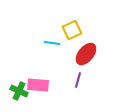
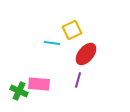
pink rectangle: moved 1 px right, 1 px up
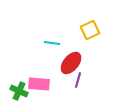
yellow square: moved 18 px right
red ellipse: moved 15 px left, 9 px down
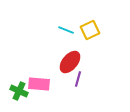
cyan line: moved 14 px right, 13 px up; rotated 14 degrees clockwise
red ellipse: moved 1 px left, 1 px up
purple line: moved 1 px up
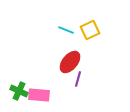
pink rectangle: moved 11 px down
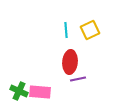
cyan line: rotated 63 degrees clockwise
red ellipse: rotated 35 degrees counterclockwise
purple line: rotated 63 degrees clockwise
pink rectangle: moved 1 px right, 3 px up
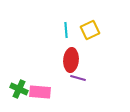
red ellipse: moved 1 px right, 2 px up
purple line: moved 1 px up; rotated 28 degrees clockwise
green cross: moved 2 px up
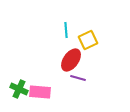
yellow square: moved 2 px left, 10 px down
red ellipse: rotated 30 degrees clockwise
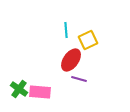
purple line: moved 1 px right, 1 px down
green cross: rotated 12 degrees clockwise
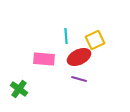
cyan line: moved 6 px down
yellow square: moved 7 px right
red ellipse: moved 8 px right, 3 px up; rotated 30 degrees clockwise
pink rectangle: moved 4 px right, 33 px up
